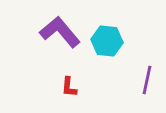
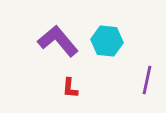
purple L-shape: moved 2 px left, 9 px down
red L-shape: moved 1 px right, 1 px down
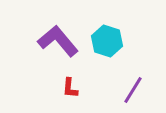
cyan hexagon: rotated 12 degrees clockwise
purple line: moved 14 px left, 10 px down; rotated 20 degrees clockwise
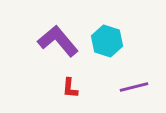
purple line: moved 1 px right, 3 px up; rotated 44 degrees clockwise
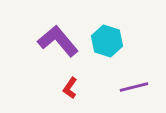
red L-shape: rotated 30 degrees clockwise
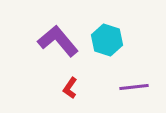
cyan hexagon: moved 1 px up
purple line: rotated 8 degrees clockwise
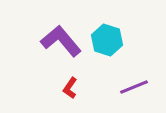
purple L-shape: moved 3 px right
purple line: rotated 16 degrees counterclockwise
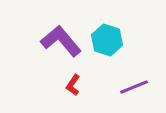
red L-shape: moved 3 px right, 3 px up
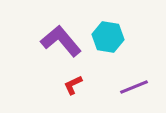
cyan hexagon: moved 1 px right, 3 px up; rotated 8 degrees counterclockwise
red L-shape: rotated 30 degrees clockwise
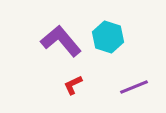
cyan hexagon: rotated 8 degrees clockwise
